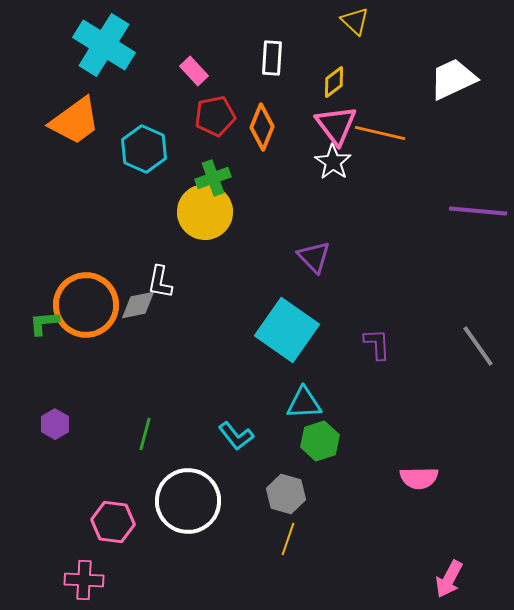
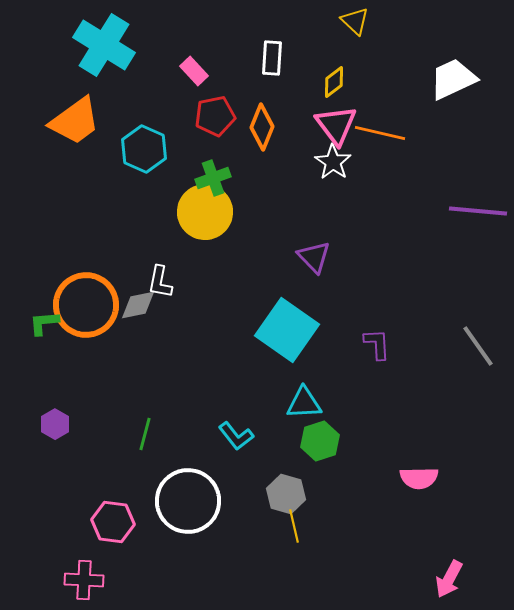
yellow line: moved 6 px right, 13 px up; rotated 32 degrees counterclockwise
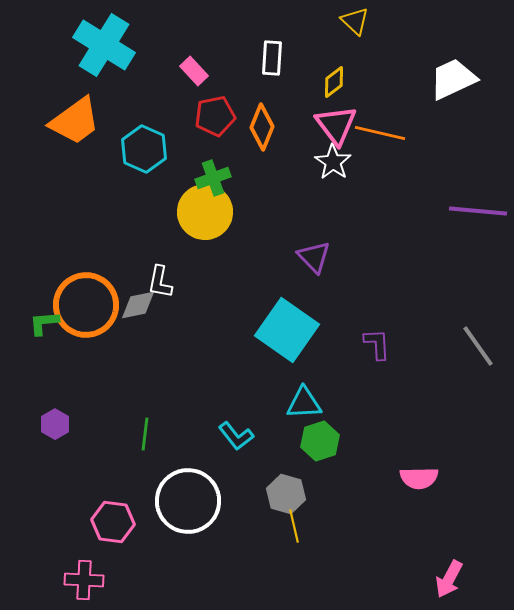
green line: rotated 8 degrees counterclockwise
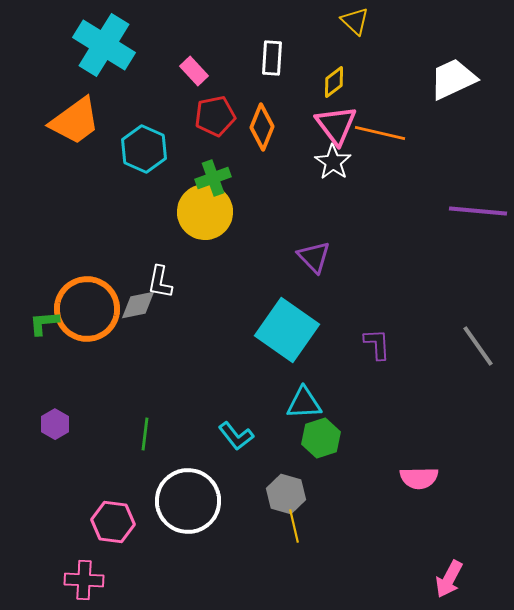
orange circle: moved 1 px right, 4 px down
green hexagon: moved 1 px right, 3 px up
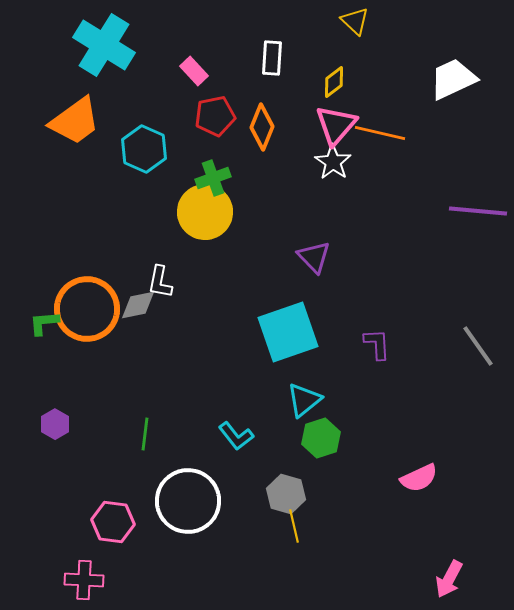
pink triangle: rotated 18 degrees clockwise
cyan square: moved 1 px right, 2 px down; rotated 36 degrees clockwise
cyan triangle: moved 3 px up; rotated 36 degrees counterclockwise
pink semicircle: rotated 24 degrees counterclockwise
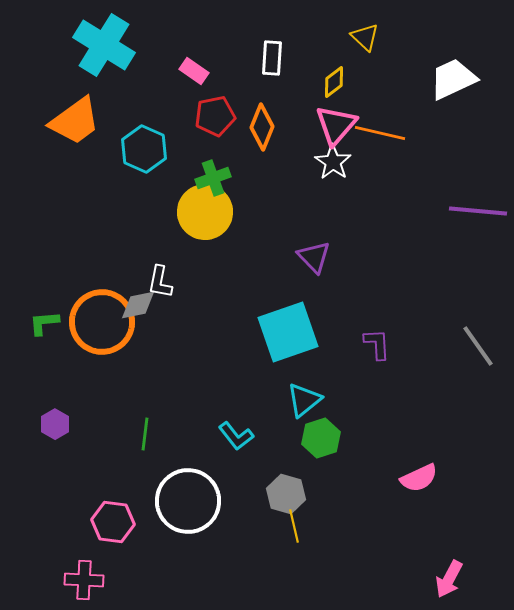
yellow triangle: moved 10 px right, 16 px down
pink rectangle: rotated 12 degrees counterclockwise
orange circle: moved 15 px right, 13 px down
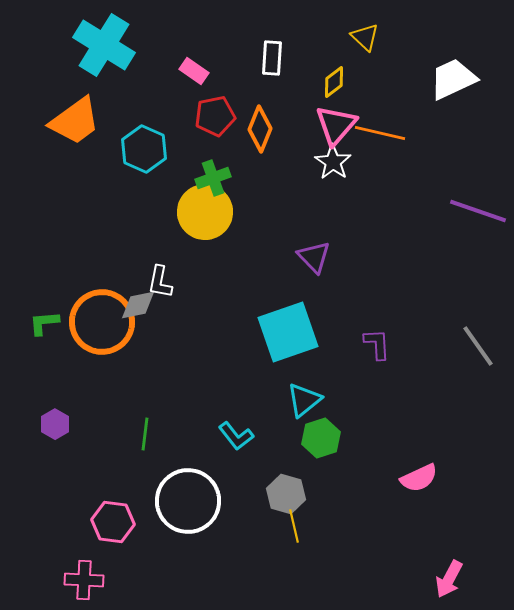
orange diamond: moved 2 px left, 2 px down
purple line: rotated 14 degrees clockwise
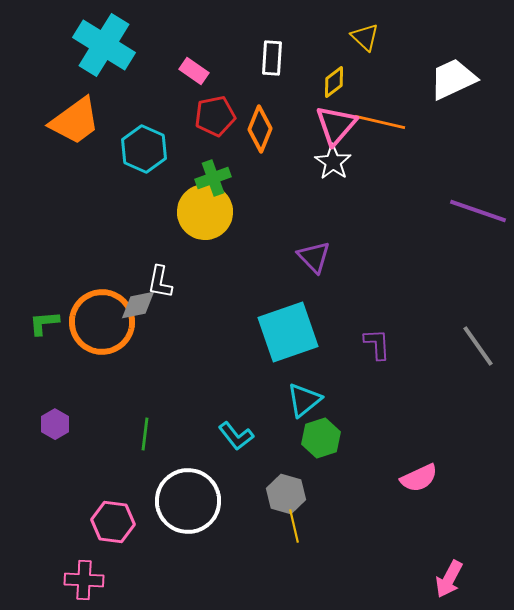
orange line: moved 11 px up
